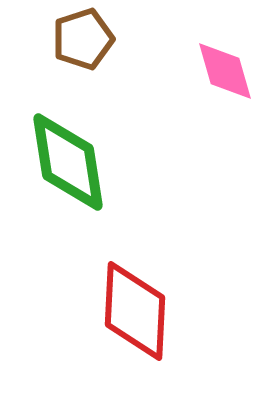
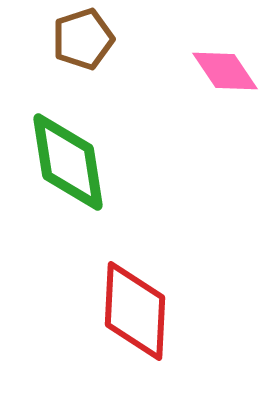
pink diamond: rotated 18 degrees counterclockwise
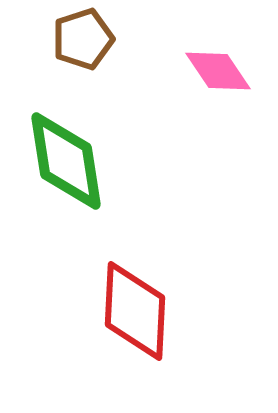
pink diamond: moved 7 px left
green diamond: moved 2 px left, 1 px up
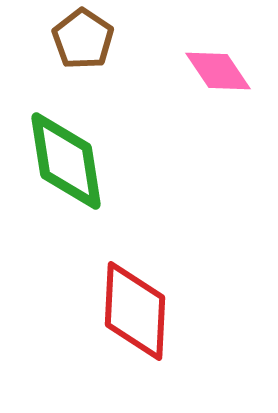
brown pentagon: rotated 20 degrees counterclockwise
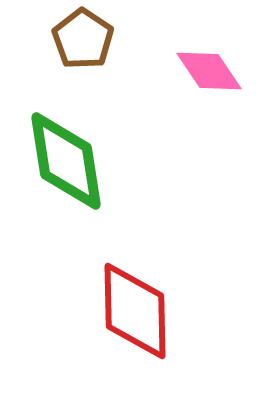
pink diamond: moved 9 px left
red diamond: rotated 4 degrees counterclockwise
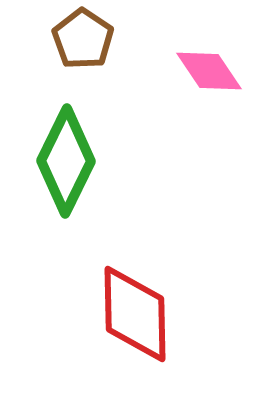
green diamond: rotated 35 degrees clockwise
red diamond: moved 3 px down
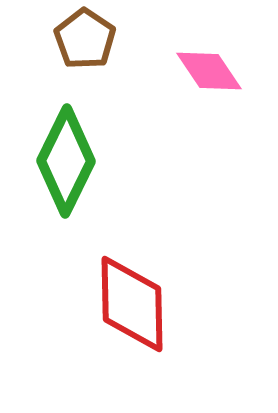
brown pentagon: moved 2 px right
red diamond: moved 3 px left, 10 px up
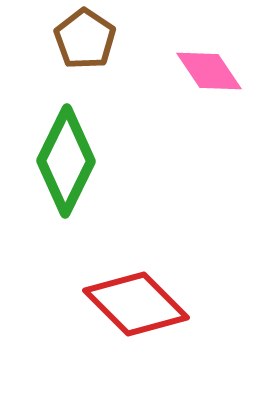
red diamond: moved 4 px right; rotated 44 degrees counterclockwise
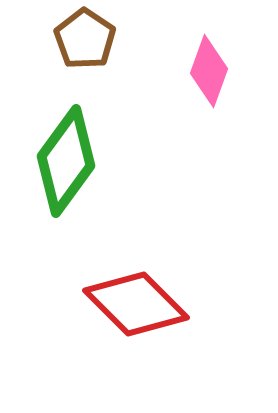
pink diamond: rotated 54 degrees clockwise
green diamond: rotated 10 degrees clockwise
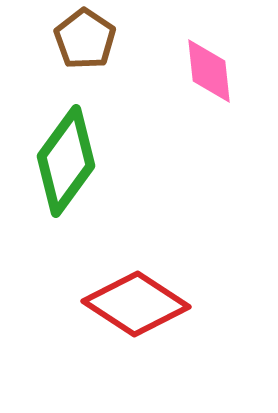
pink diamond: rotated 26 degrees counterclockwise
red diamond: rotated 12 degrees counterclockwise
